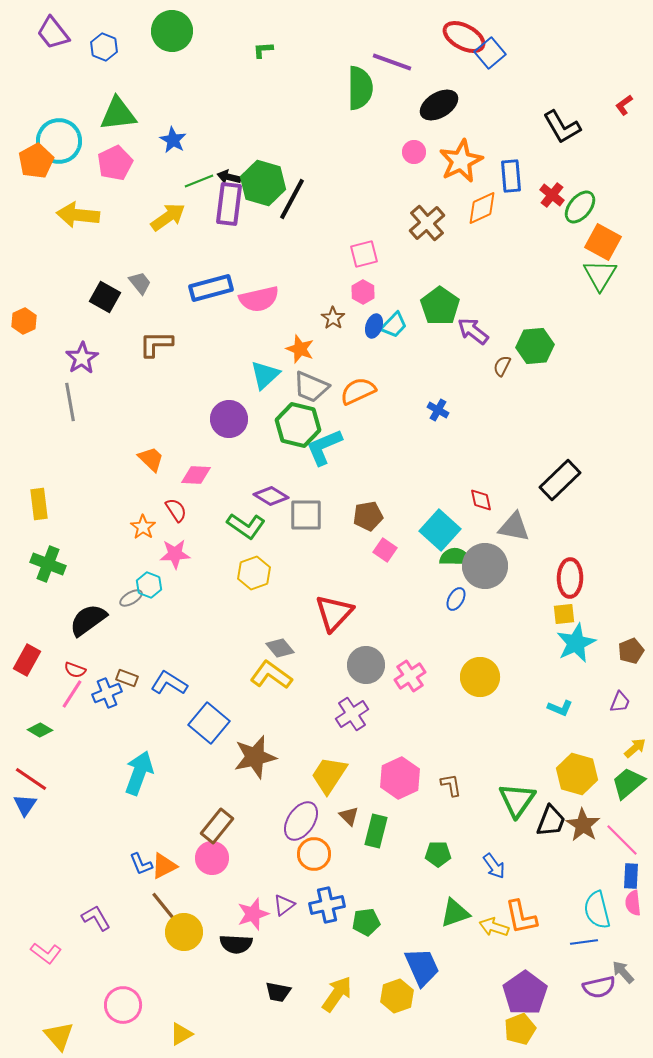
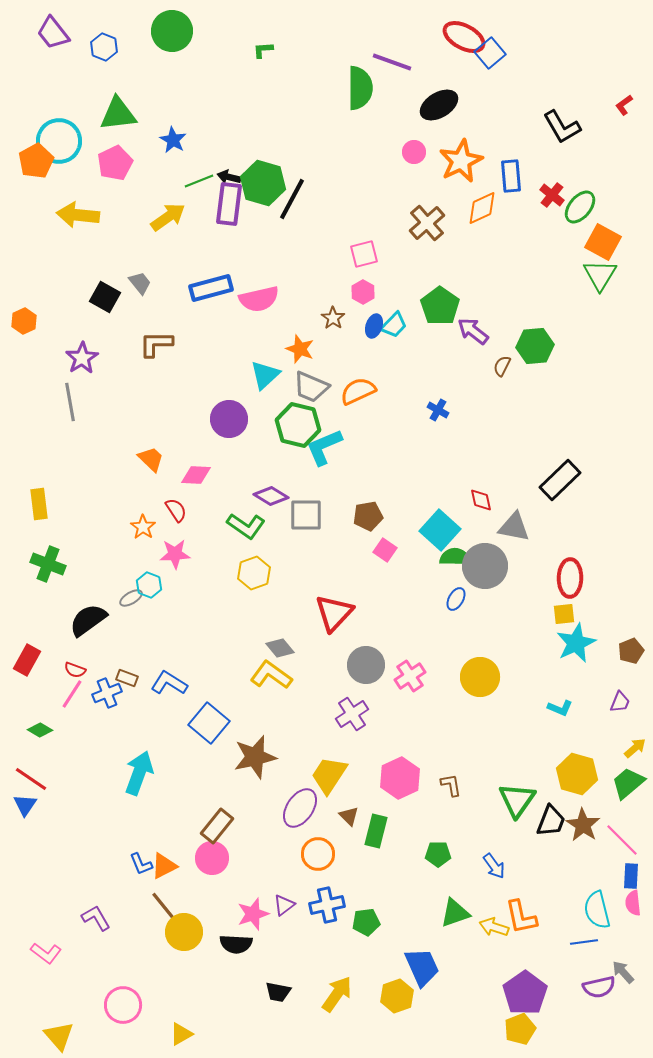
purple ellipse at (301, 821): moved 1 px left, 13 px up
orange circle at (314, 854): moved 4 px right
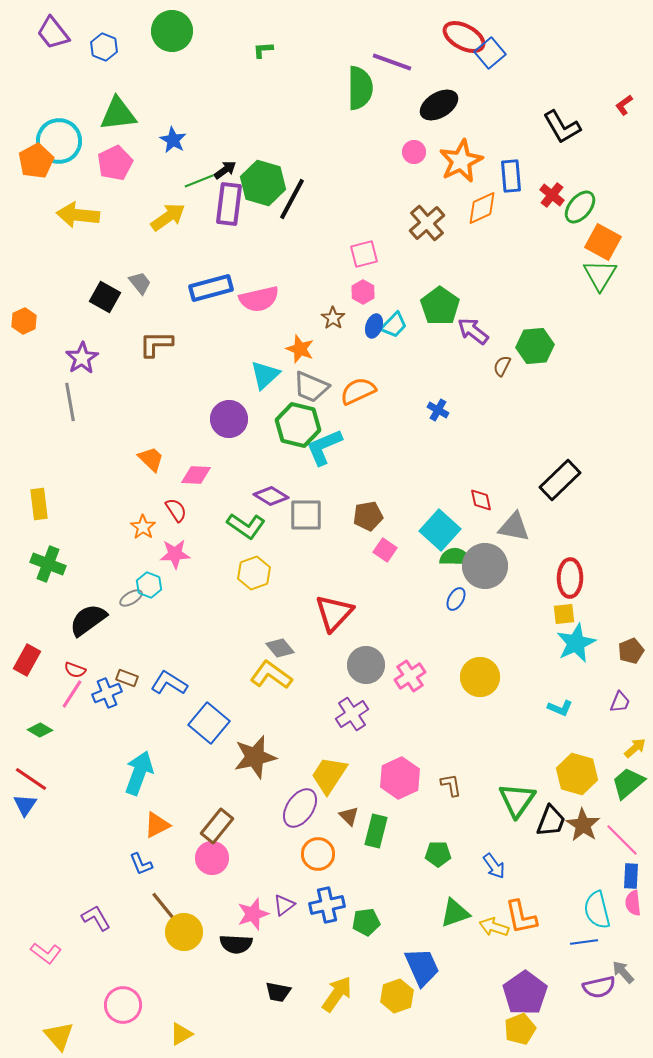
black arrow at (229, 177): moved 4 px left, 7 px up; rotated 130 degrees clockwise
orange triangle at (164, 866): moved 7 px left, 41 px up
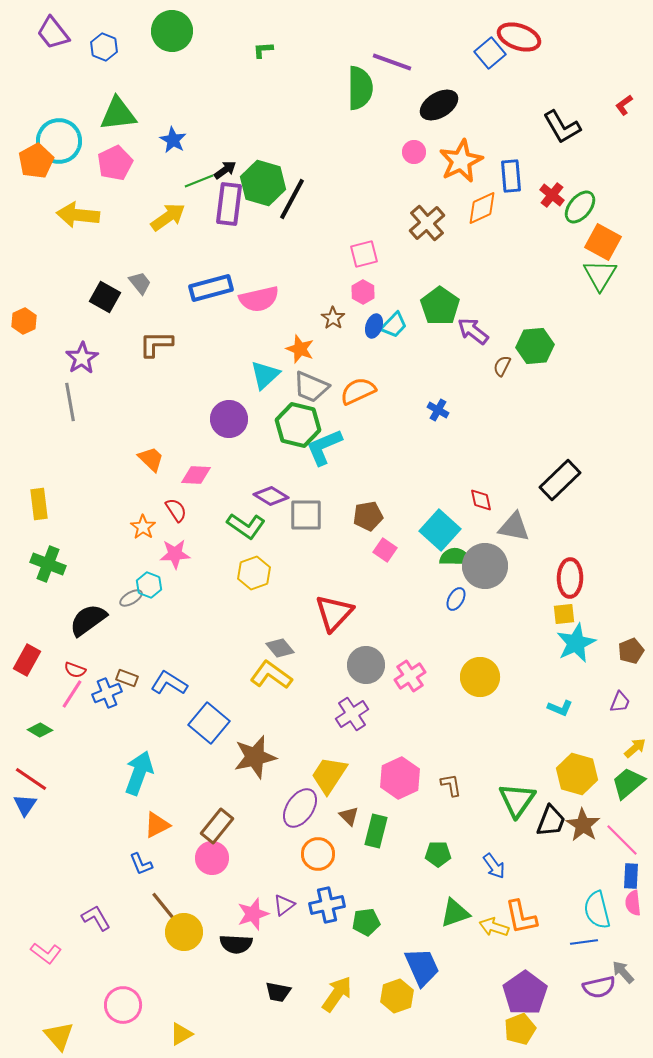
red ellipse at (464, 37): moved 55 px right; rotated 9 degrees counterclockwise
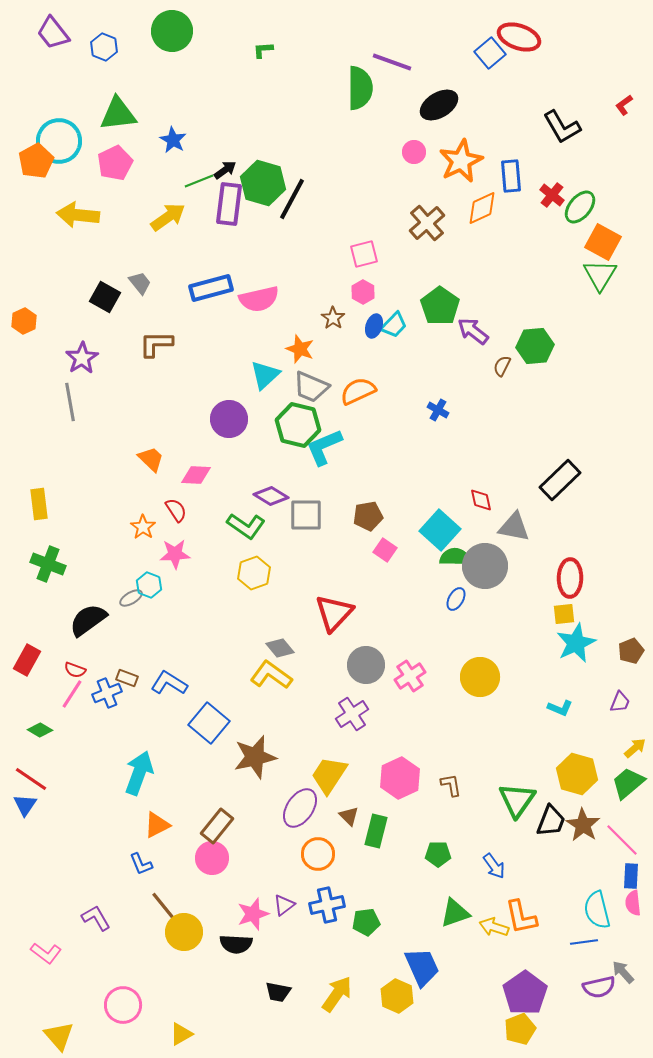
yellow hexagon at (397, 996): rotated 16 degrees counterclockwise
